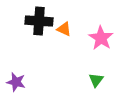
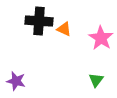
purple star: moved 1 px up
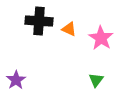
orange triangle: moved 5 px right
purple star: moved 1 px up; rotated 24 degrees clockwise
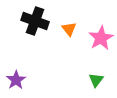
black cross: moved 4 px left; rotated 16 degrees clockwise
orange triangle: rotated 28 degrees clockwise
pink star: rotated 10 degrees clockwise
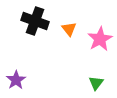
pink star: moved 1 px left, 1 px down
green triangle: moved 3 px down
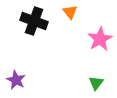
black cross: moved 1 px left
orange triangle: moved 1 px right, 17 px up
purple star: rotated 12 degrees counterclockwise
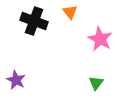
pink star: rotated 15 degrees counterclockwise
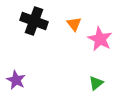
orange triangle: moved 4 px right, 12 px down
green triangle: rotated 14 degrees clockwise
